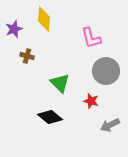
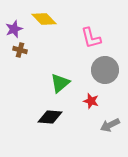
yellow diamond: rotated 50 degrees counterclockwise
brown cross: moved 7 px left, 6 px up
gray circle: moved 1 px left, 1 px up
green triangle: rotated 35 degrees clockwise
black diamond: rotated 35 degrees counterclockwise
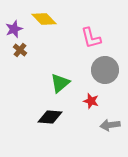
brown cross: rotated 24 degrees clockwise
gray arrow: rotated 18 degrees clockwise
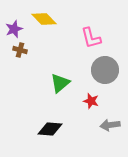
brown cross: rotated 24 degrees counterclockwise
black diamond: moved 12 px down
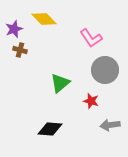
pink L-shape: rotated 20 degrees counterclockwise
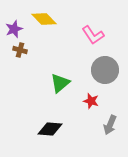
pink L-shape: moved 2 px right, 3 px up
gray arrow: rotated 60 degrees counterclockwise
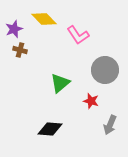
pink L-shape: moved 15 px left
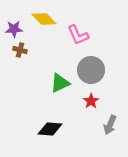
purple star: rotated 18 degrees clockwise
pink L-shape: rotated 10 degrees clockwise
gray circle: moved 14 px left
green triangle: rotated 15 degrees clockwise
red star: rotated 21 degrees clockwise
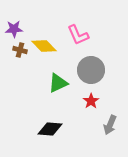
yellow diamond: moved 27 px down
green triangle: moved 2 px left
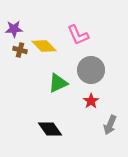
black diamond: rotated 50 degrees clockwise
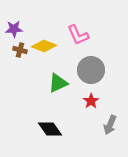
yellow diamond: rotated 25 degrees counterclockwise
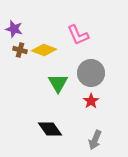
purple star: rotated 18 degrees clockwise
yellow diamond: moved 4 px down
gray circle: moved 3 px down
green triangle: rotated 35 degrees counterclockwise
gray arrow: moved 15 px left, 15 px down
